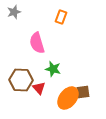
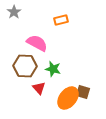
gray star: rotated 16 degrees counterclockwise
orange rectangle: moved 3 px down; rotated 56 degrees clockwise
pink semicircle: rotated 135 degrees clockwise
brown hexagon: moved 4 px right, 14 px up
brown square: rotated 24 degrees clockwise
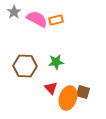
orange rectangle: moved 5 px left
pink semicircle: moved 24 px up
green star: moved 3 px right, 7 px up; rotated 21 degrees counterclockwise
red triangle: moved 12 px right
orange ellipse: rotated 20 degrees counterclockwise
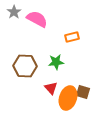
orange rectangle: moved 16 px right, 17 px down
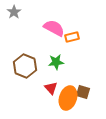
pink semicircle: moved 17 px right, 9 px down
brown hexagon: rotated 20 degrees clockwise
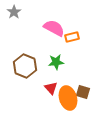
orange ellipse: rotated 35 degrees counterclockwise
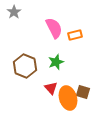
pink semicircle: rotated 35 degrees clockwise
orange rectangle: moved 3 px right, 2 px up
green star: rotated 14 degrees counterclockwise
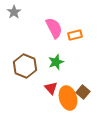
brown square: rotated 24 degrees clockwise
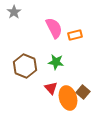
green star: rotated 28 degrees clockwise
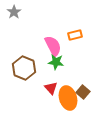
pink semicircle: moved 1 px left, 18 px down
brown hexagon: moved 1 px left, 2 px down
